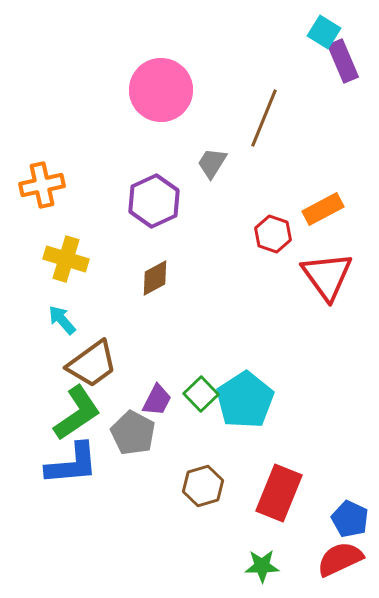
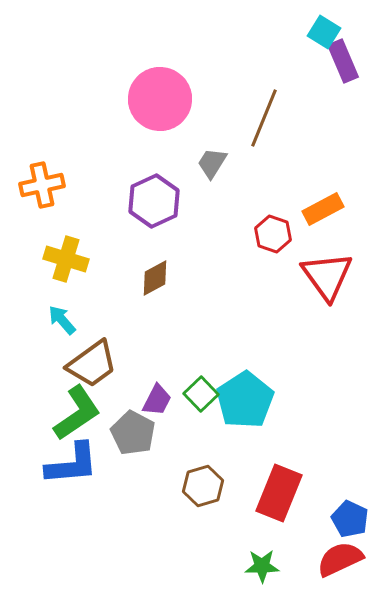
pink circle: moved 1 px left, 9 px down
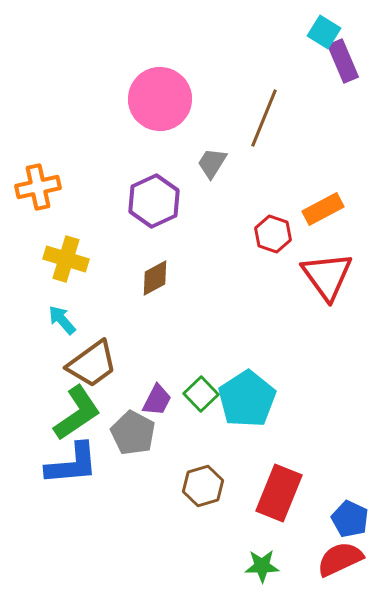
orange cross: moved 4 px left, 2 px down
cyan pentagon: moved 2 px right, 1 px up
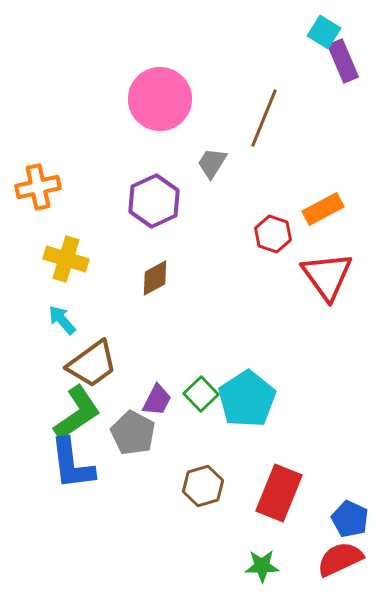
blue L-shape: rotated 88 degrees clockwise
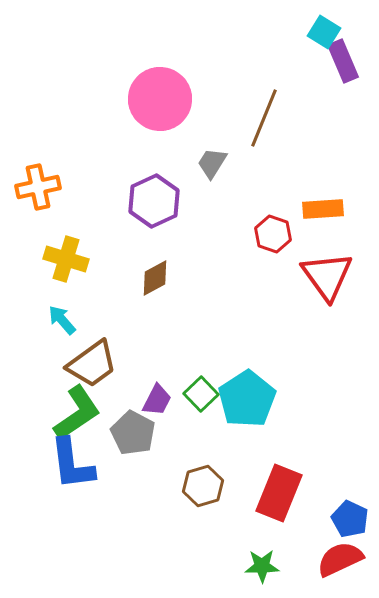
orange rectangle: rotated 24 degrees clockwise
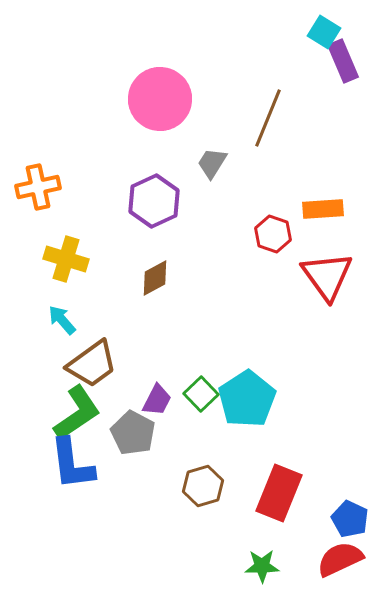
brown line: moved 4 px right
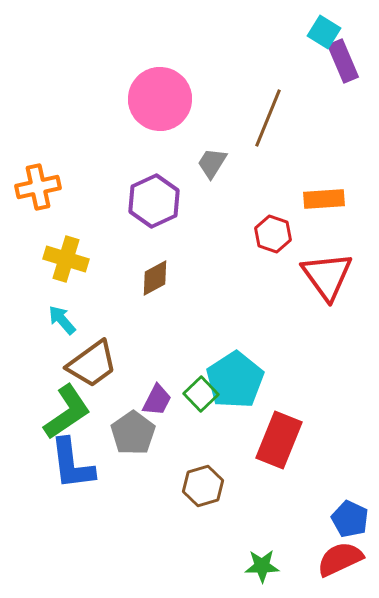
orange rectangle: moved 1 px right, 10 px up
cyan pentagon: moved 12 px left, 19 px up
green L-shape: moved 10 px left, 1 px up
gray pentagon: rotated 9 degrees clockwise
red rectangle: moved 53 px up
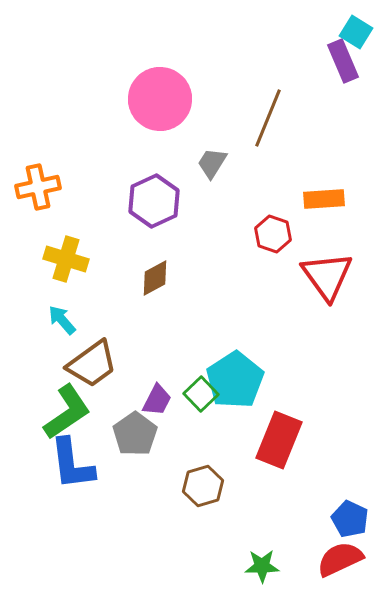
cyan square: moved 32 px right
gray pentagon: moved 2 px right, 1 px down
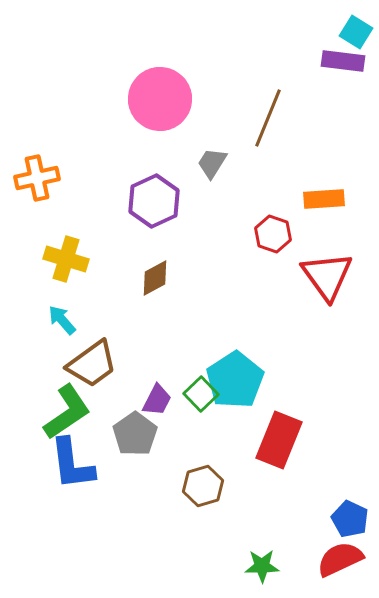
purple rectangle: rotated 60 degrees counterclockwise
orange cross: moved 1 px left, 9 px up
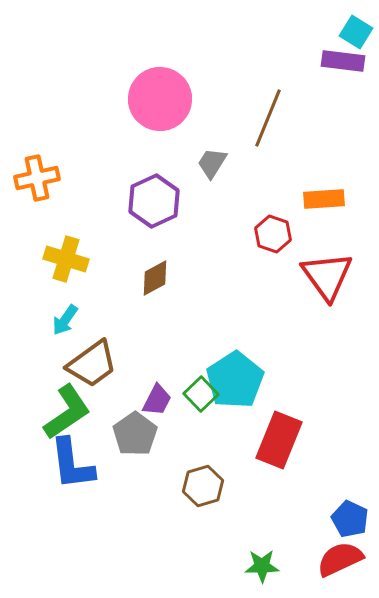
cyan arrow: moved 3 px right; rotated 104 degrees counterclockwise
